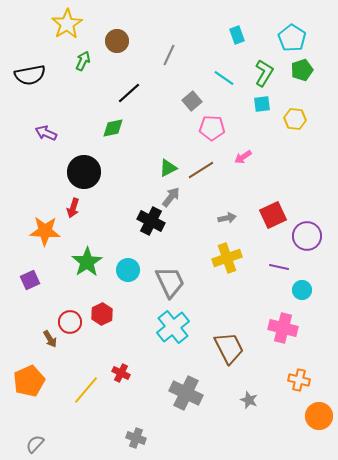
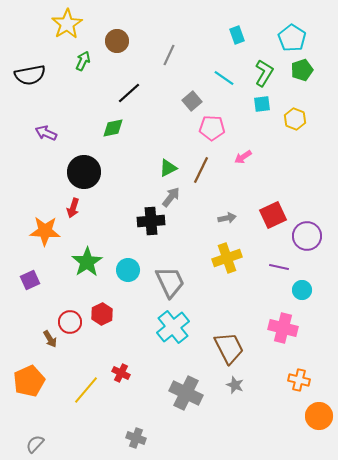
yellow hexagon at (295, 119): rotated 15 degrees clockwise
brown line at (201, 170): rotated 32 degrees counterclockwise
black cross at (151, 221): rotated 32 degrees counterclockwise
gray star at (249, 400): moved 14 px left, 15 px up
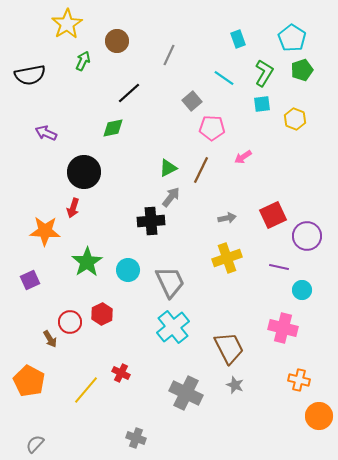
cyan rectangle at (237, 35): moved 1 px right, 4 px down
orange pentagon at (29, 381): rotated 20 degrees counterclockwise
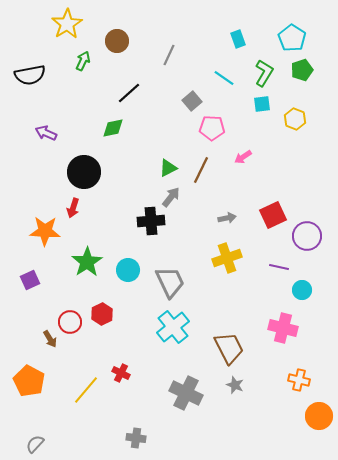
gray cross at (136, 438): rotated 12 degrees counterclockwise
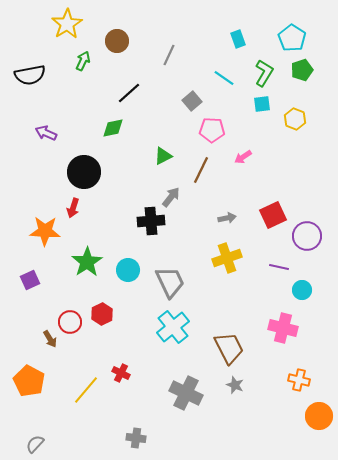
pink pentagon at (212, 128): moved 2 px down
green triangle at (168, 168): moved 5 px left, 12 px up
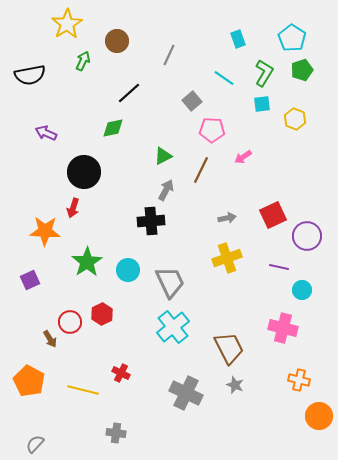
gray arrow at (171, 197): moved 5 px left, 7 px up; rotated 10 degrees counterclockwise
yellow line at (86, 390): moved 3 px left; rotated 64 degrees clockwise
gray cross at (136, 438): moved 20 px left, 5 px up
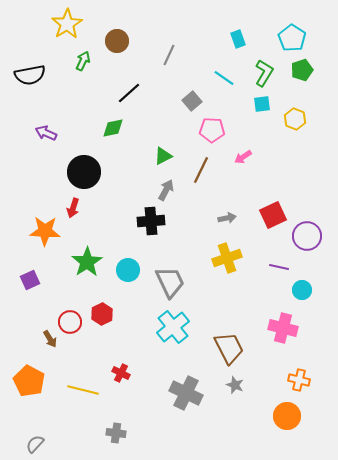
orange circle at (319, 416): moved 32 px left
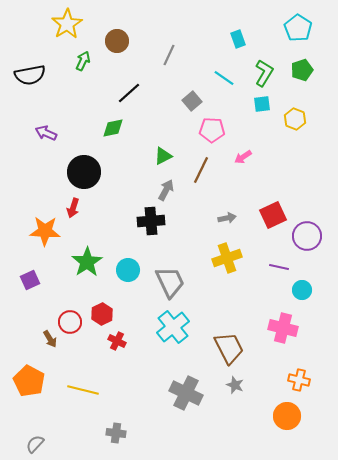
cyan pentagon at (292, 38): moved 6 px right, 10 px up
red cross at (121, 373): moved 4 px left, 32 px up
